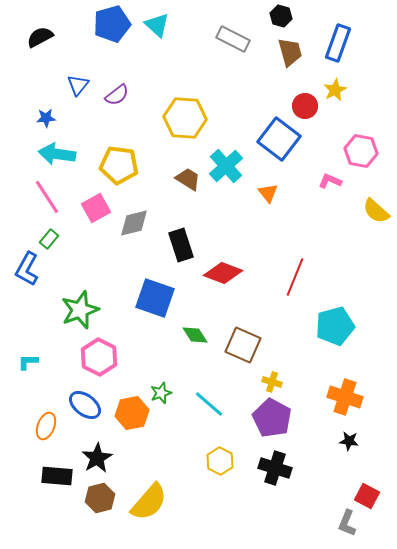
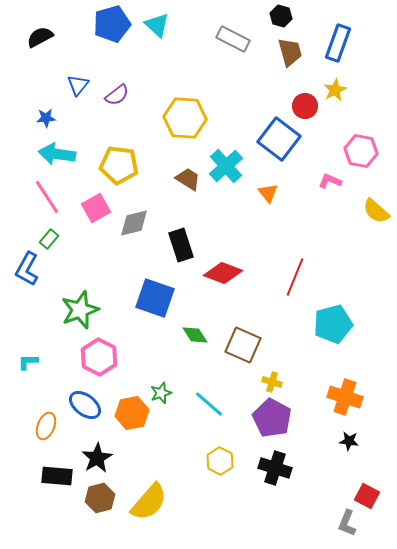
cyan pentagon at (335, 326): moved 2 px left, 2 px up
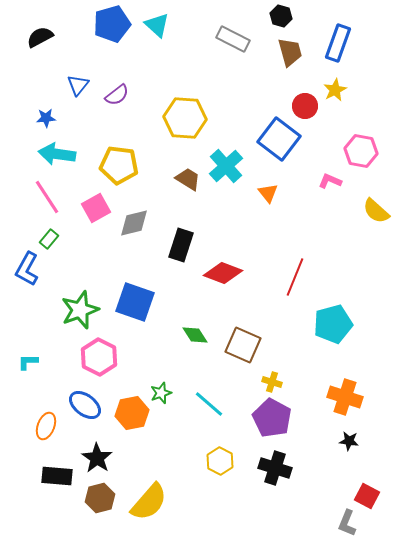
black rectangle at (181, 245): rotated 36 degrees clockwise
blue square at (155, 298): moved 20 px left, 4 px down
black star at (97, 458): rotated 8 degrees counterclockwise
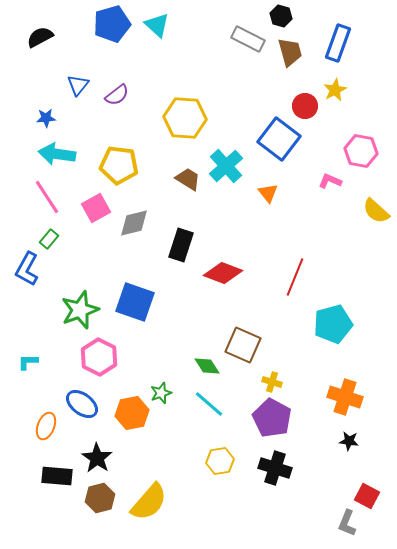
gray rectangle at (233, 39): moved 15 px right
green diamond at (195, 335): moved 12 px right, 31 px down
blue ellipse at (85, 405): moved 3 px left, 1 px up
yellow hexagon at (220, 461): rotated 24 degrees clockwise
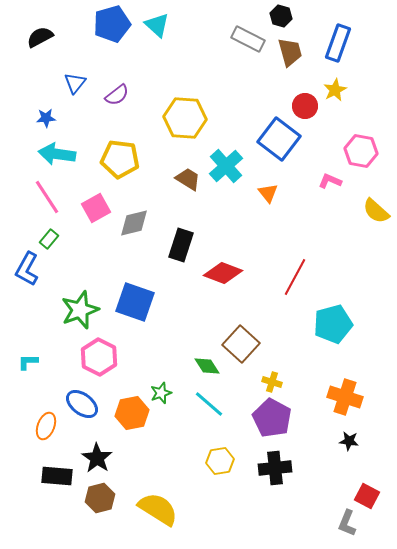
blue triangle at (78, 85): moved 3 px left, 2 px up
yellow pentagon at (119, 165): moved 1 px right, 6 px up
red line at (295, 277): rotated 6 degrees clockwise
brown square at (243, 345): moved 2 px left, 1 px up; rotated 18 degrees clockwise
black cross at (275, 468): rotated 24 degrees counterclockwise
yellow semicircle at (149, 502): moved 9 px right, 7 px down; rotated 99 degrees counterclockwise
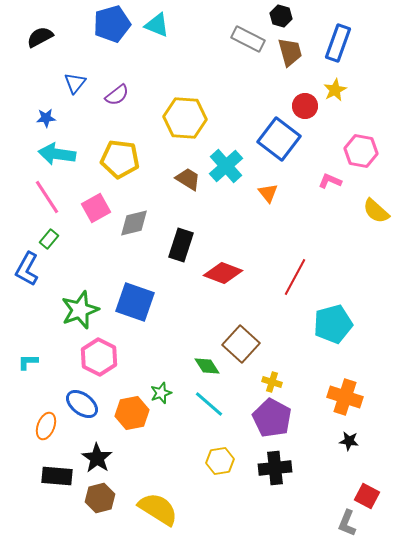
cyan triangle at (157, 25): rotated 20 degrees counterclockwise
